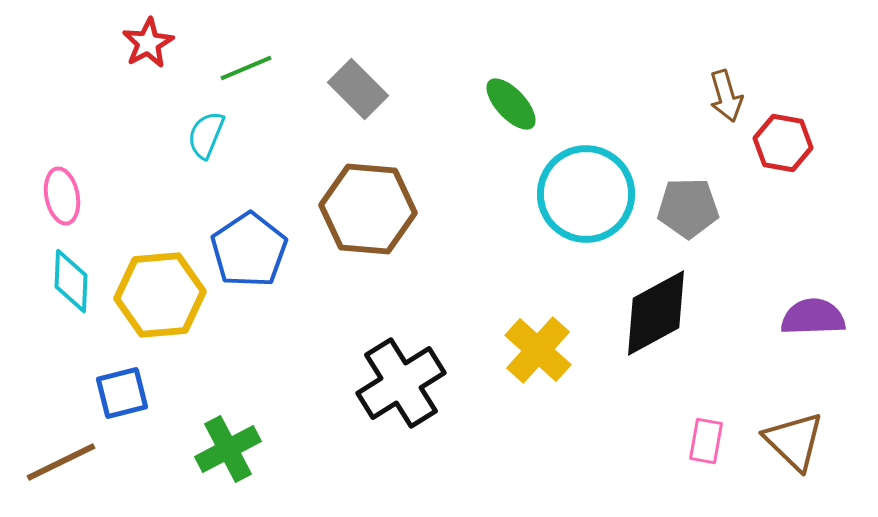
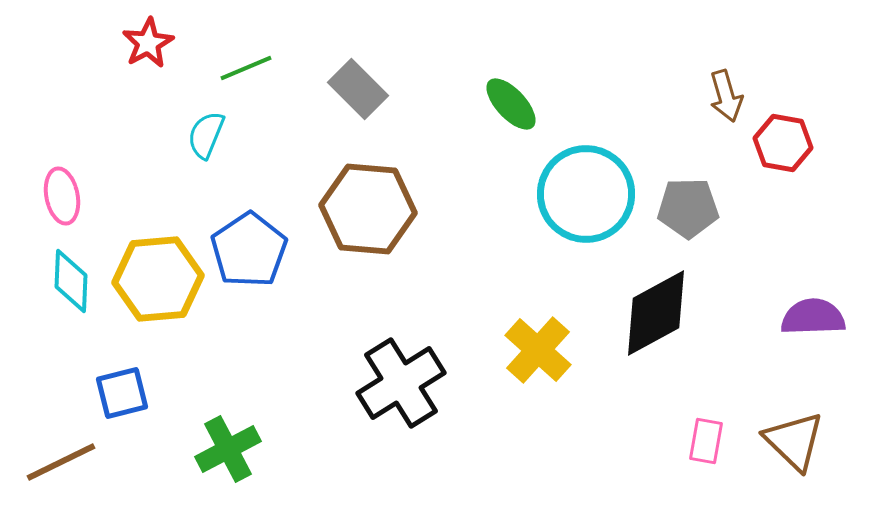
yellow hexagon: moved 2 px left, 16 px up
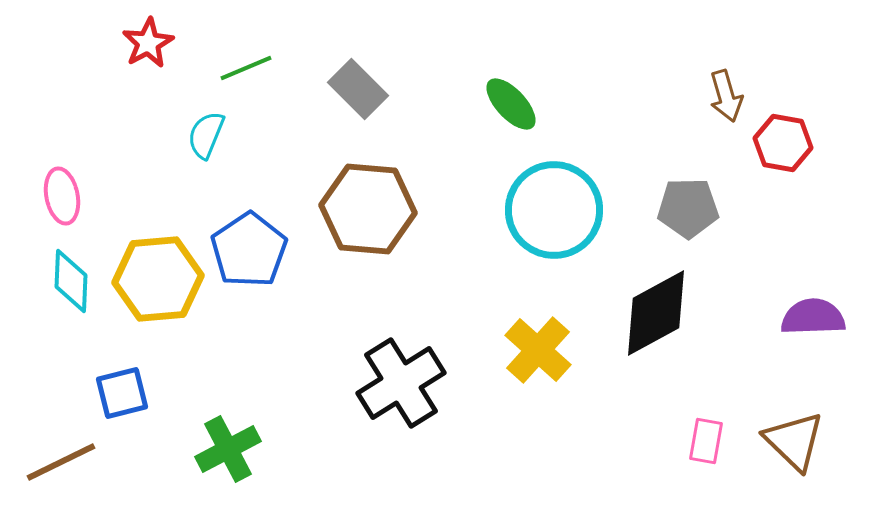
cyan circle: moved 32 px left, 16 px down
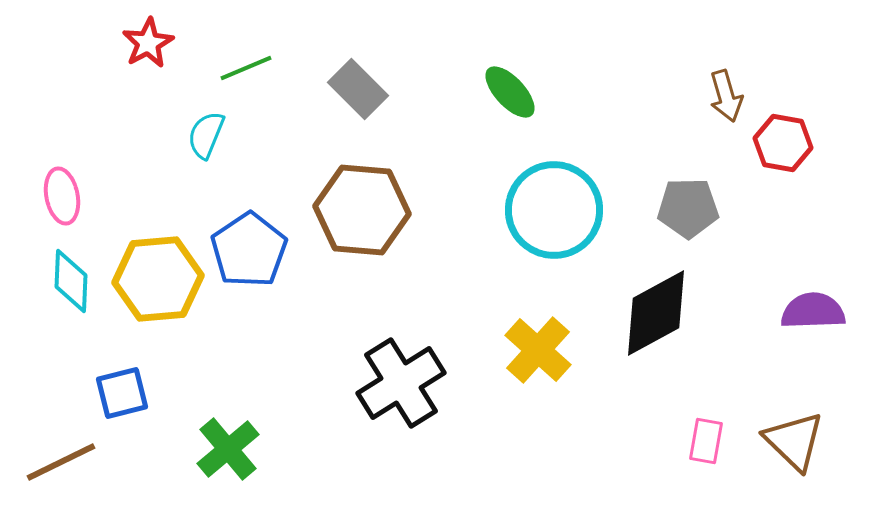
green ellipse: moved 1 px left, 12 px up
brown hexagon: moved 6 px left, 1 px down
purple semicircle: moved 6 px up
green cross: rotated 12 degrees counterclockwise
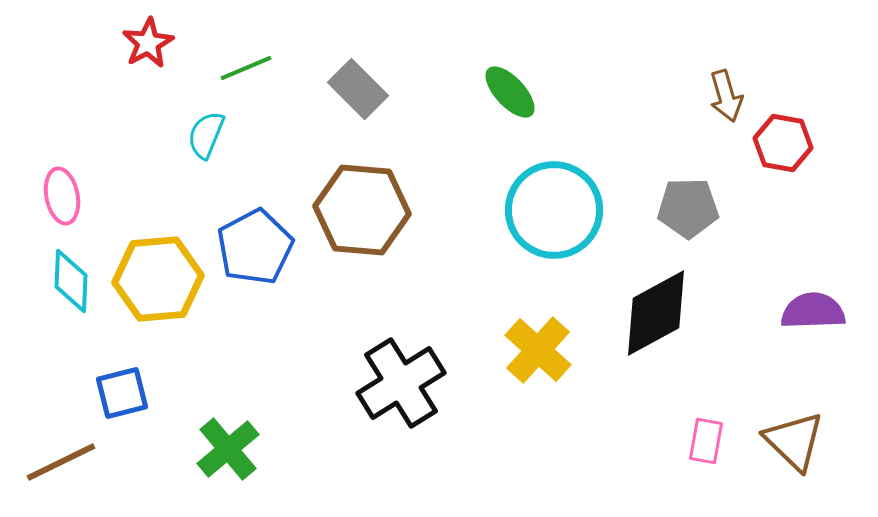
blue pentagon: moved 6 px right, 3 px up; rotated 6 degrees clockwise
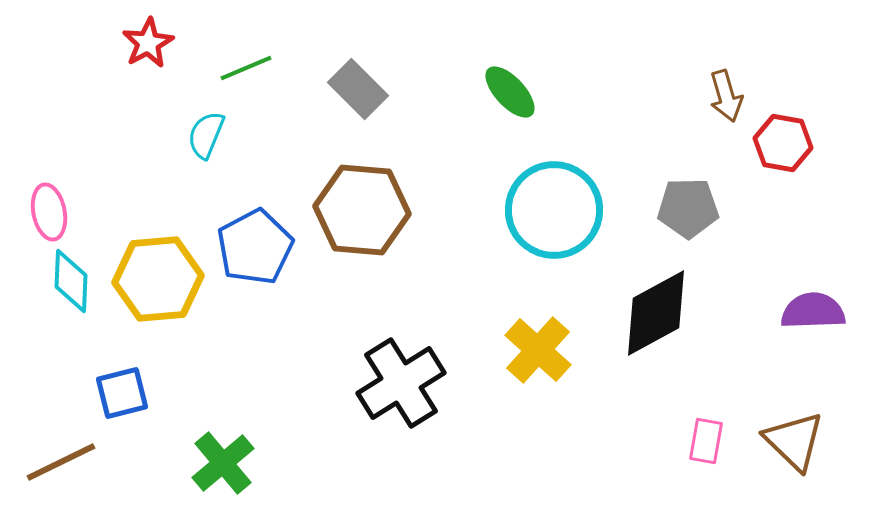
pink ellipse: moved 13 px left, 16 px down
green cross: moved 5 px left, 14 px down
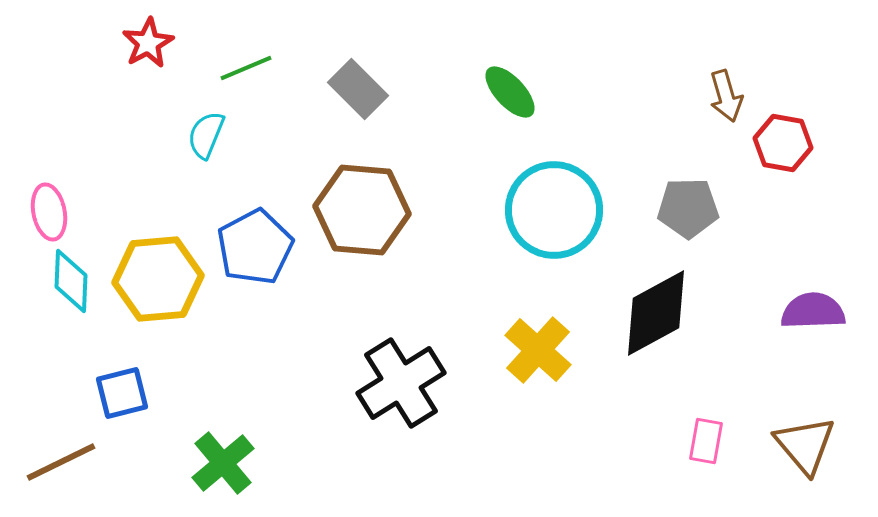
brown triangle: moved 11 px right, 4 px down; rotated 6 degrees clockwise
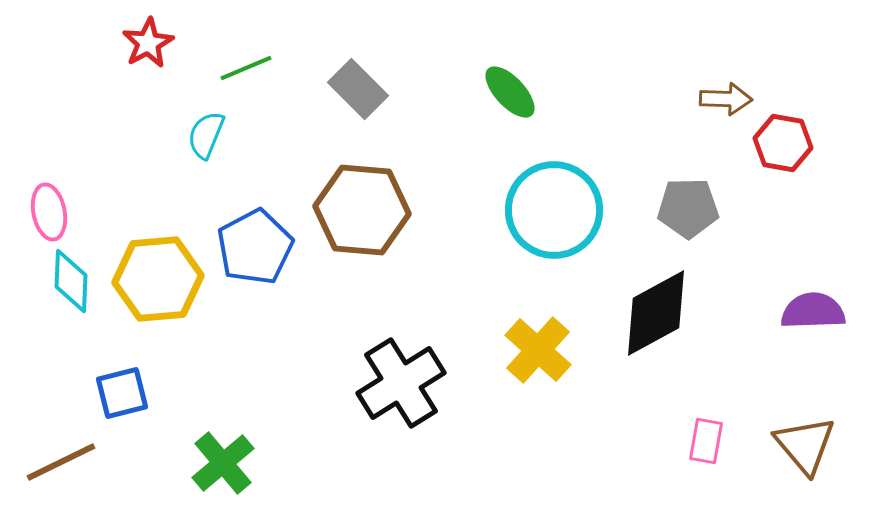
brown arrow: moved 3 px down; rotated 72 degrees counterclockwise
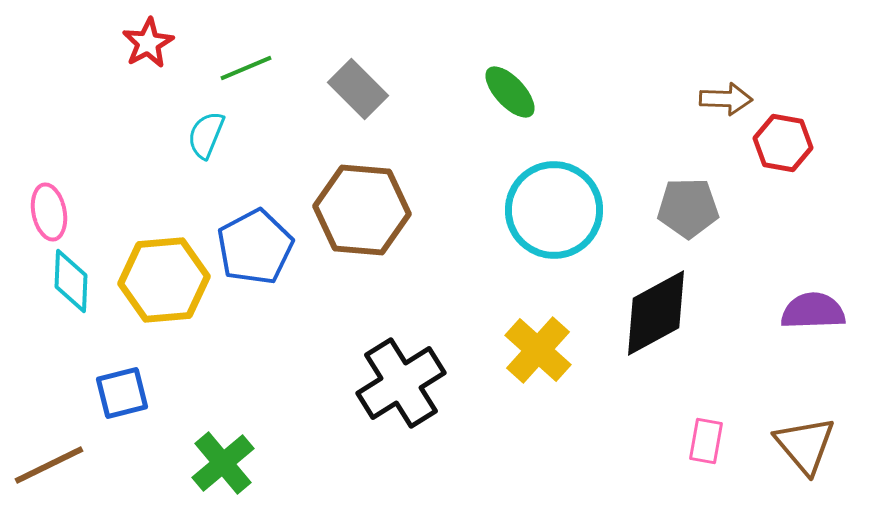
yellow hexagon: moved 6 px right, 1 px down
brown line: moved 12 px left, 3 px down
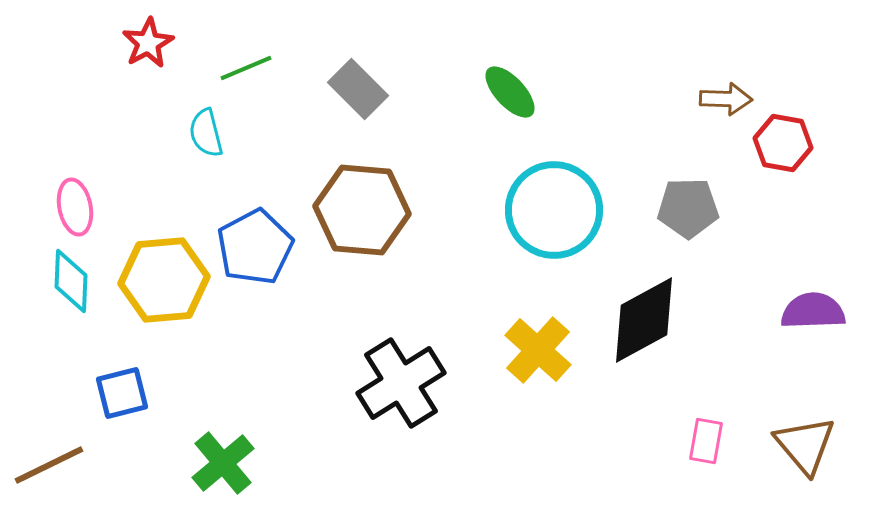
cyan semicircle: moved 2 px up; rotated 36 degrees counterclockwise
pink ellipse: moved 26 px right, 5 px up
black diamond: moved 12 px left, 7 px down
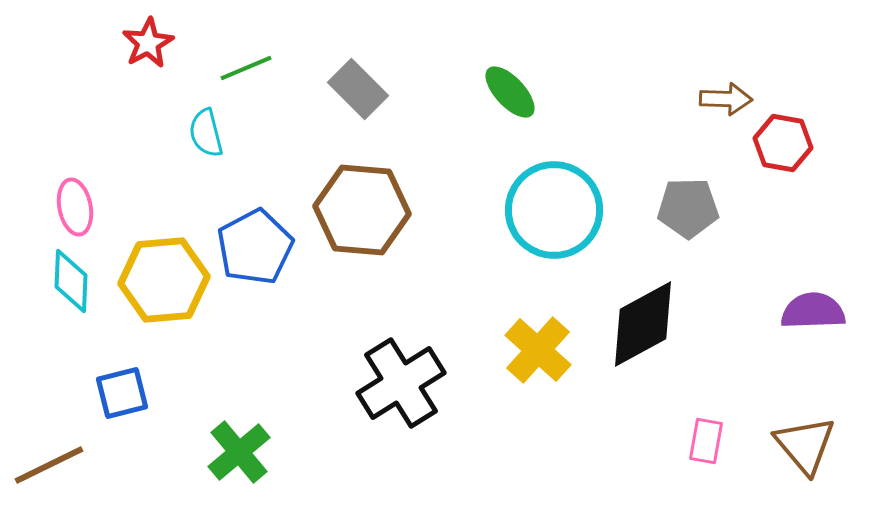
black diamond: moved 1 px left, 4 px down
green cross: moved 16 px right, 11 px up
